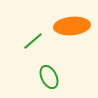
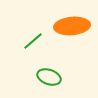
green ellipse: rotated 45 degrees counterclockwise
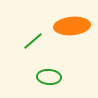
green ellipse: rotated 15 degrees counterclockwise
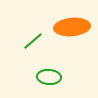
orange ellipse: moved 1 px down
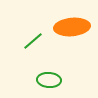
green ellipse: moved 3 px down
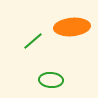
green ellipse: moved 2 px right
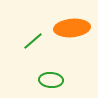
orange ellipse: moved 1 px down
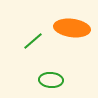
orange ellipse: rotated 12 degrees clockwise
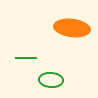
green line: moved 7 px left, 17 px down; rotated 40 degrees clockwise
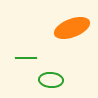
orange ellipse: rotated 28 degrees counterclockwise
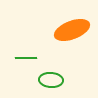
orange ellipse: moved 2 px down
